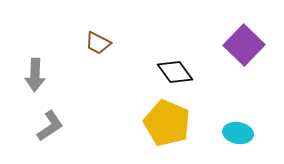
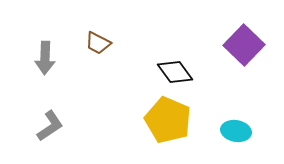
gray arrow: moved 10 px right, 17 px up
yellow pentagon: moved 1 px right, 3 px up
cyan ellipse: moved 2 px left, 2 px up
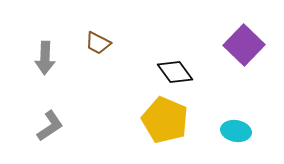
yellow pentagon: moved 3 px left
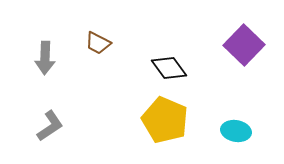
black diamond: moved 6 px left, 4 px up
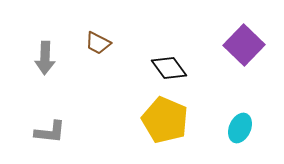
gray L-shape: moved 6 px down; rotated 40 degrees clockwise
cyan ellipse: moved 4 px right, 3 px up; rotated 76 degrees counterclockwise
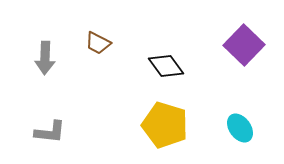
black diamond: moved 3 px left, 2 px up
yellow pentagon: moved 5 px down; rotated 6 degrees counterclockwise
cyan ellipse: rotated 60 degrees counterclockwise
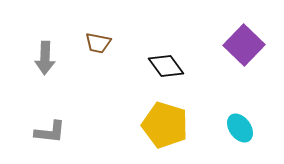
brown trapezoid: rotated 16 degrees counterclockwise
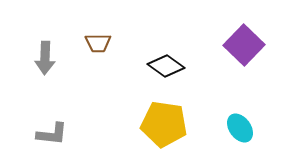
brown trapezoid: rotated 12 degrees counterclockwise
black diamond: rotated 18 degrees counterclockwise
yellow pentagon: moved 1 px left, 1 px up; rotated 9 degrees counterclockwise
gray L-shape: moved 2 px right, 2 px down
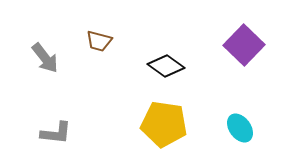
brown trapezoid: moved 1 px right, 2 px up; rotated 16 degrees clockwise
gray arrow: rotated 40 degrees counterclockwise
gray L-shape: moved 4 px right, 1 px up
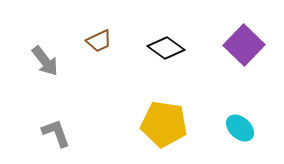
brown trapezoid: rotated 40 degrees counterclockwise
gray arrow: moved 3 px down
black diamond: moved 18 px up
cyan ellipse: rotated 12 degrees counterclockwise
gray L-shape: rotated 116 degrees counterclockwise
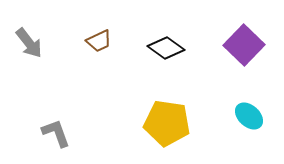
gray arrow: moved 16 px left, 18 px up
yellow pentagon: moved 3 px right, 1 px up
cyan ellipse: moved 9 px right, 12 px up
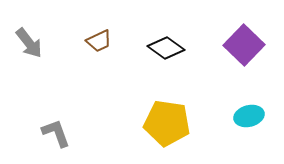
cyan ellipse: rotated 56 degrees counterclockwise
